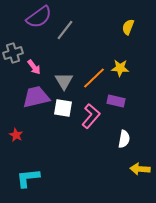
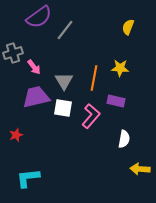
orange line: rotated 35 degrees counterclockwise
red star: rotated 24 degrees clockwise
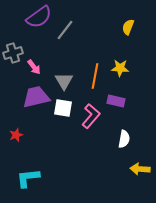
orange line: moved 1 px right, 2 px up
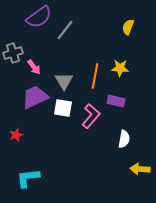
purple trapezoid: moved 1 px left; rotated 12 degrees counterclockwise
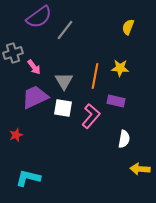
cyan L-shape: rotated 20 degrees clockwise
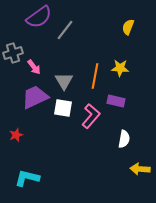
cyan L-shape: moved 1 px left
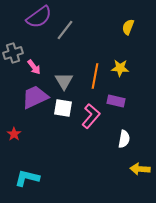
red star: moved 2 px left, 1 px up; rotated 16 degrees counterclockwise
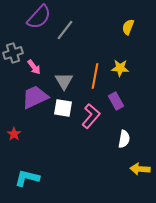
purple semicircle: rotated 12 degrees counterclockwise
purple rectangle: rotated 48 degrees clockwise
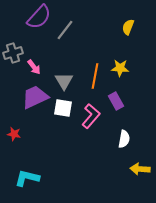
red star: rotated 24 degrees counterclockwise
